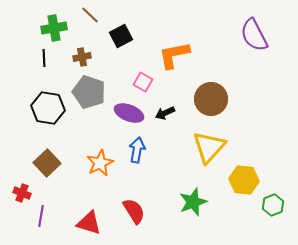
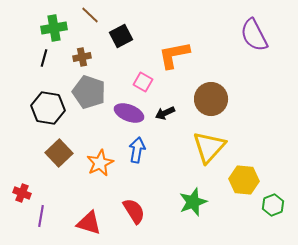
black line: rotated 18 degrees clockwise
brown square: moved 12 px right, 10 px up
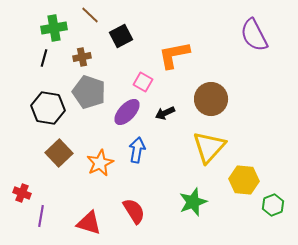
purple ellipse: moved 2 px left, 1 px up; rotated 68 degrees counterclockwise
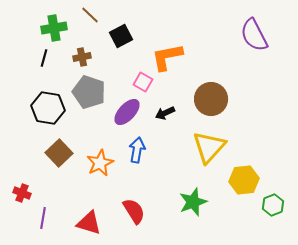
orange L-shape: moved 7 px left, 2 px down
yellow hexagon: rotated 12 degrees counterclockwise
purple line: moved 2 px right, 2 px down
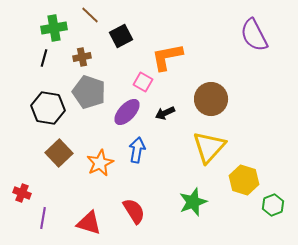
yellow hexagon: rotated 24 degrees clockwise
